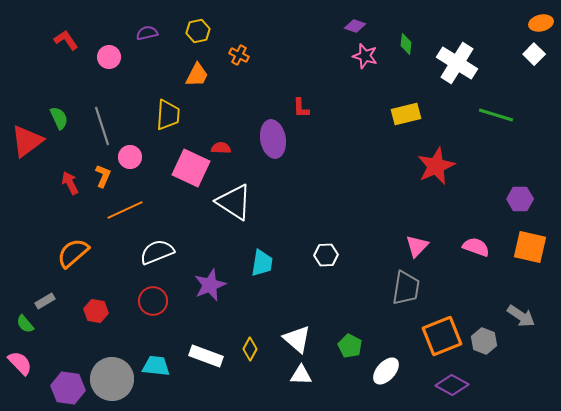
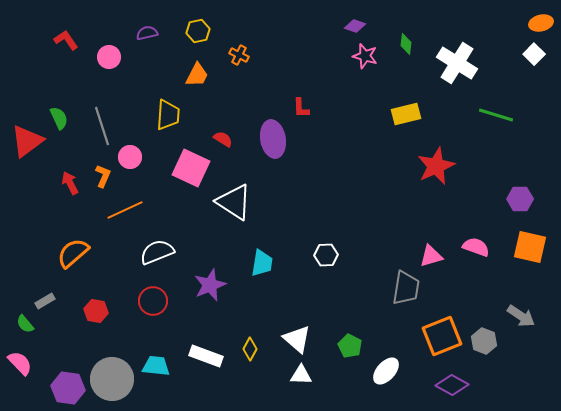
red semicircle at (221, 148): moved 2 px right, 9 px up; rotated 30 degrees clockwise
pink triangle at (417, 246): moved 14 px right, 10 px down; rotated 30 degrees clockwise
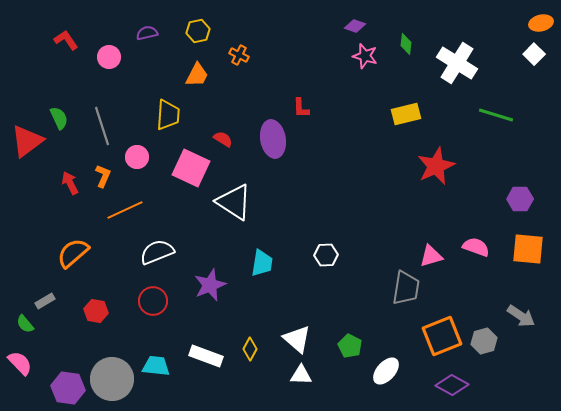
pink circle at (130, 157): moved 7 px right
orange square at (530, 247): moved 2 px left, 2 px down; rotated 8 degrees counterclockwise
gray hexagon at (484, 341): rotated 25 degrees clockwise
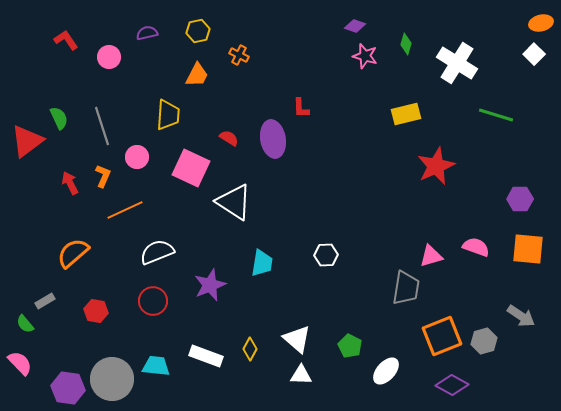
green diamond at (406, 44): rotated 10 degrees clockwise
red semicircle at (223, 139): moved 6 px right, 1 px up
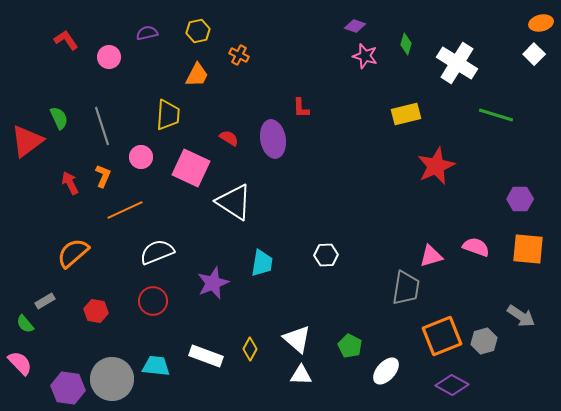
pink circle at (137, 157): moved 4 px right
purple star at (210, 285): moved 3 px right, 2 px up
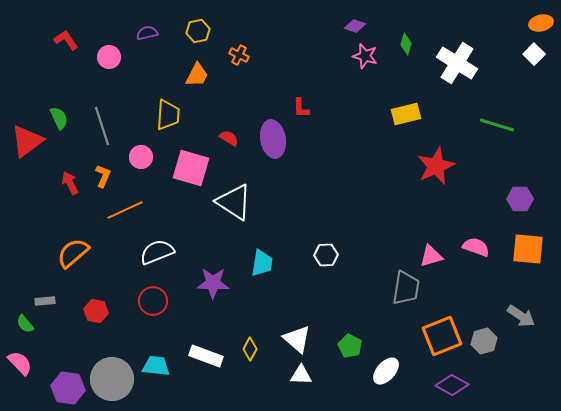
green line at (496, 115): moved 1 px right, 10 px down
pink square at (191, 168): rotated 9 degrees counterclockwise
purple star at (213, 283): rotated 24 degrees clockwise
gray rectangle at (45, 301): rotated 24 degrees clockwise
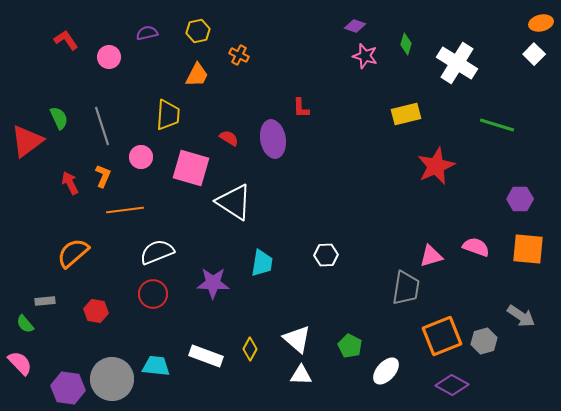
orange line at (125, 210): rotated 18 degrees clockwise
red circle at (153, 301): moved 7 px up
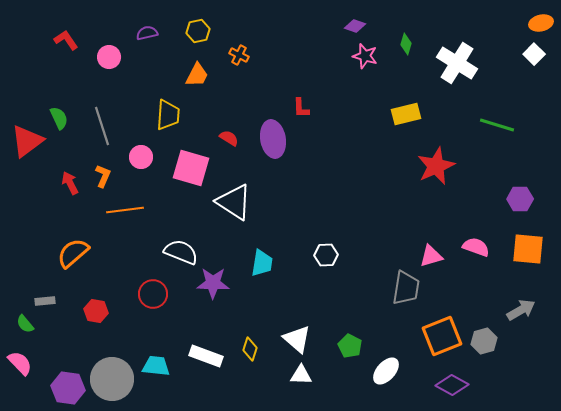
white semicircle at (157, 252): moved 24 px right; rotated 44 degrees clockwise
gray arrow at (521, 316): moved 6 px up; rotated 64 degrees counterclockwise
yellow diamond at (250, 349): rotated 10 degrees counterclockwise
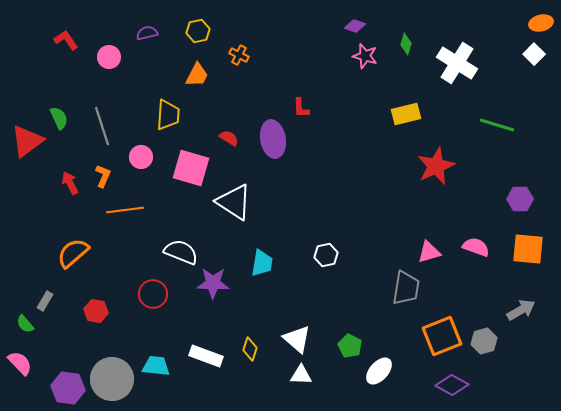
white hexagon at (326, 255): rotated 10 degrees counterclockwise
pink triangle at (431, 256): moved 2 px left, 4 px up
gray rectangle at (45, 301): rotated 54 degrees counterclockwise
white ellipse at (386, 371): moved 7 px left
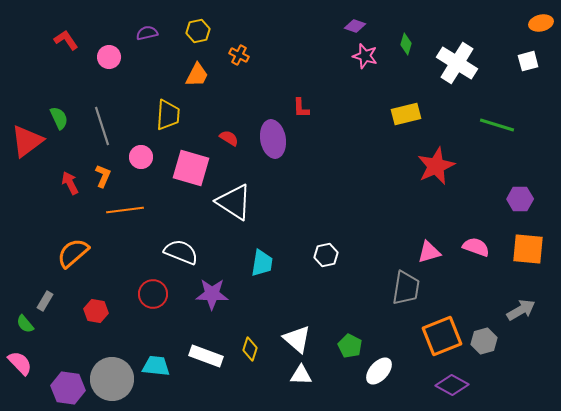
white square at (534, 54): moved 6 px left, 7 px down; rotated 30 degrees clockwise
purple star at (213, 283): moved 1 px left, 11 px down
